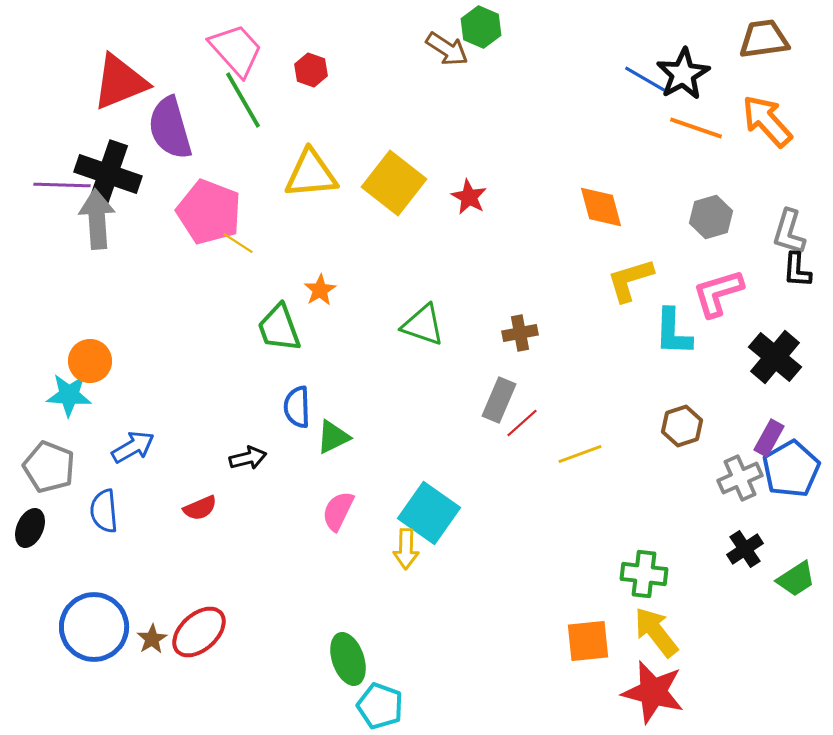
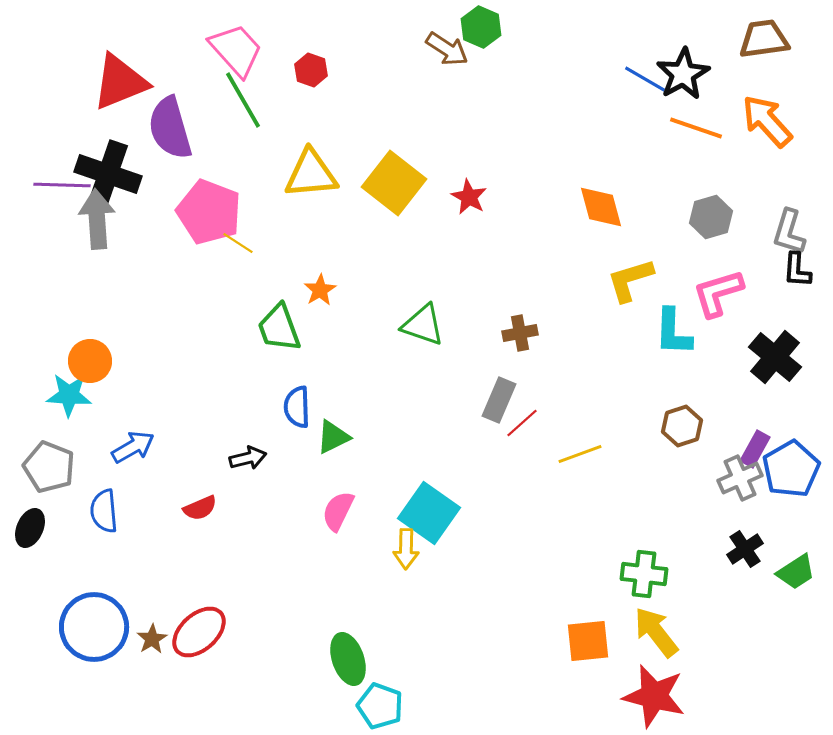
purple rectangle at (769, 438): moved 14 px left, 11 px down
green trapezoid at (796, 579): moved 7 px up
red star at (653, 692): moved 1 px right, 4 px down
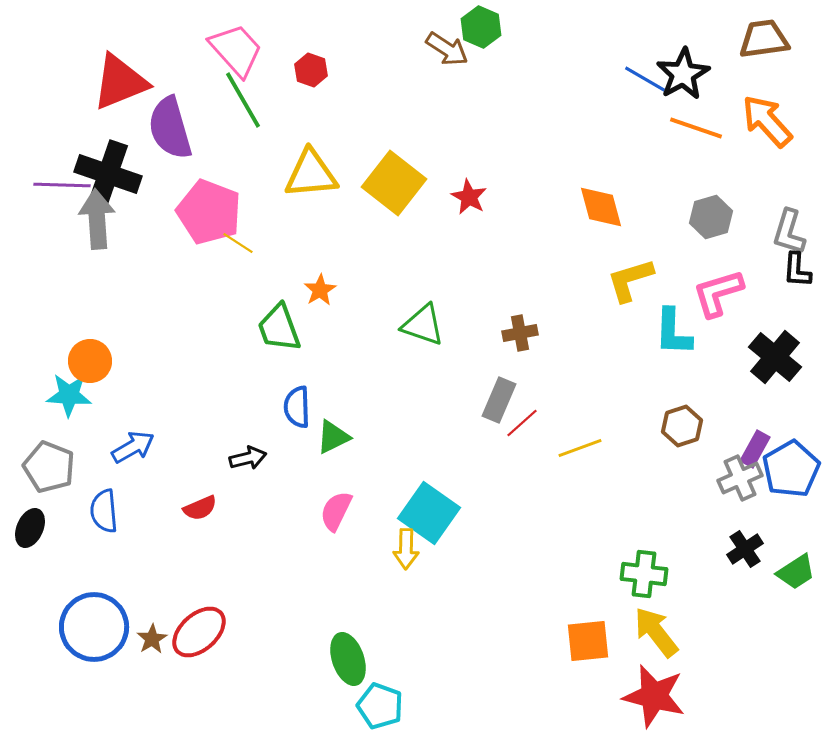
yellow line at (580, 454): moved 6 px up
pink semicircle at (338, 511): moved 2 px left
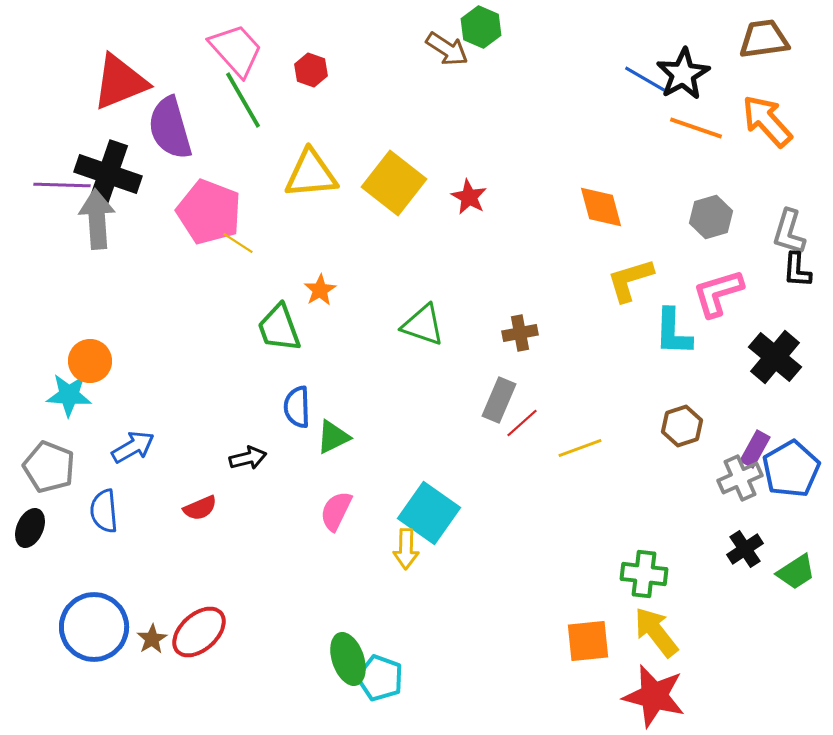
cyan pentagon at (380, 706): moved 28 px up
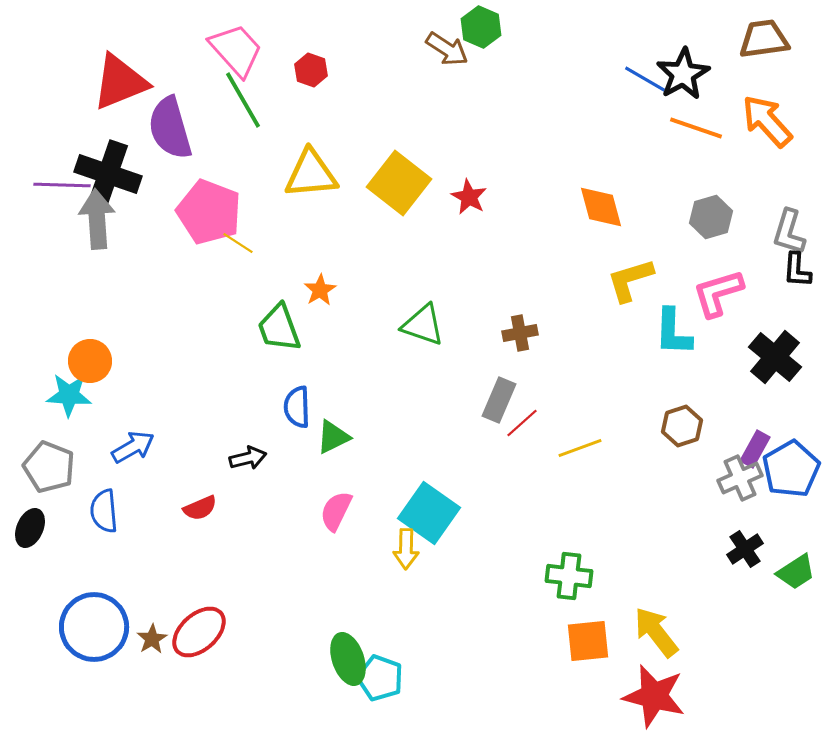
yellow square at (394, 183): moved 5 px right
green cross at (644, 574): moved 75 px left, 2 px down
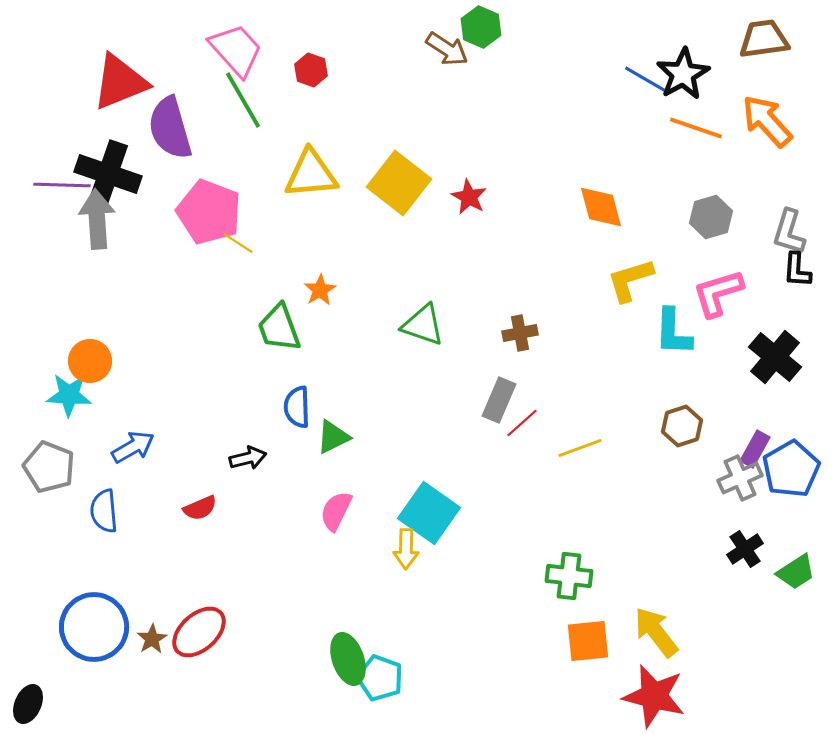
black ellipse at (30, 528): moved 2 px left, 176 px down
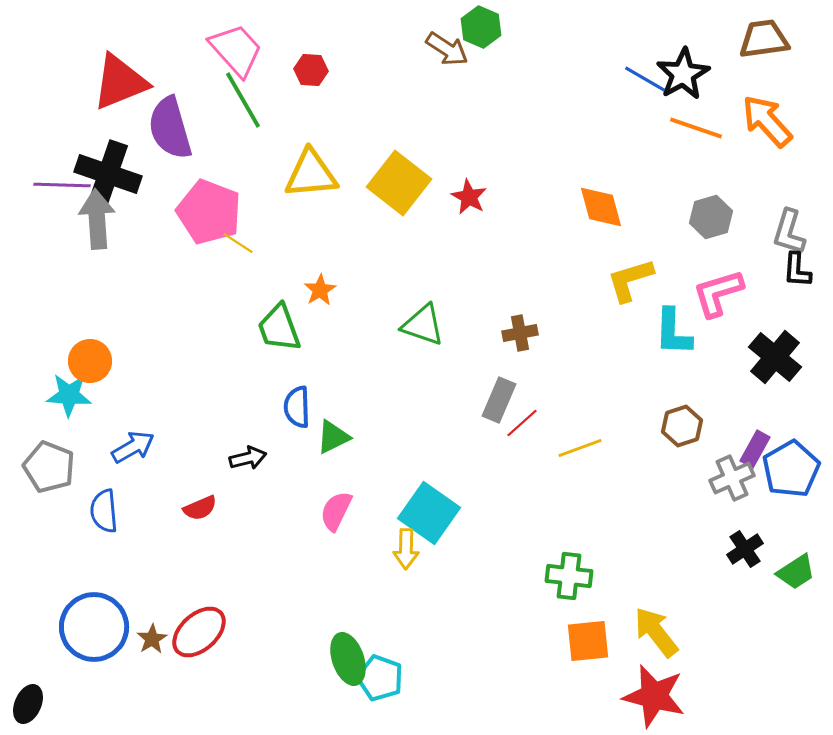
red hexagon at (311, 70): rotated 16 degrees counterclockwise
gray cross at (740, 478): moved 8 px left
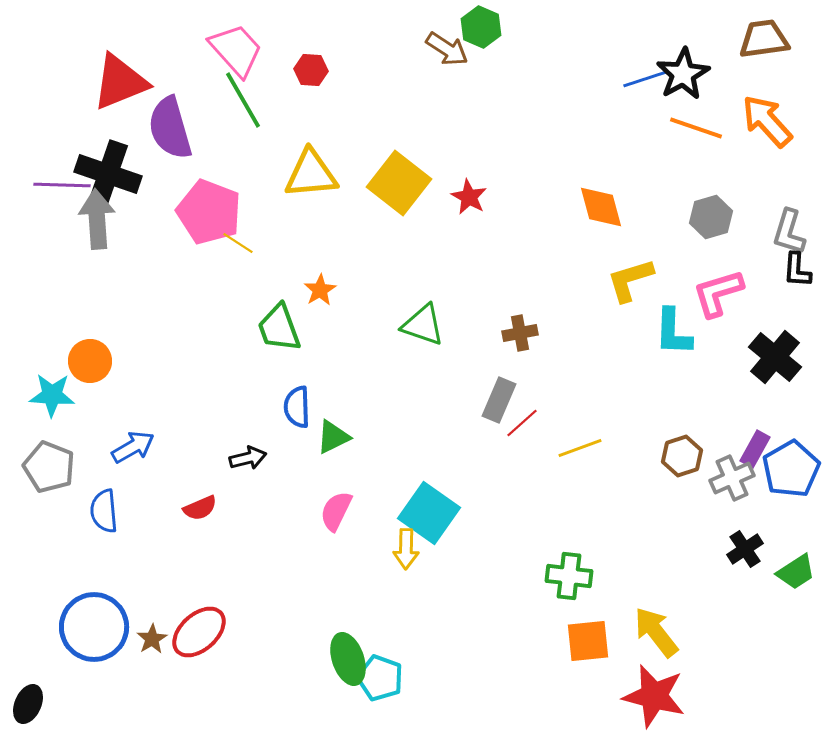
blue line at (645, 79): rotated 48 degrees counterclockwise
cyan star at (69, 395): moved 17 px left
brown hexagon at (682, 426): moved 30 px down
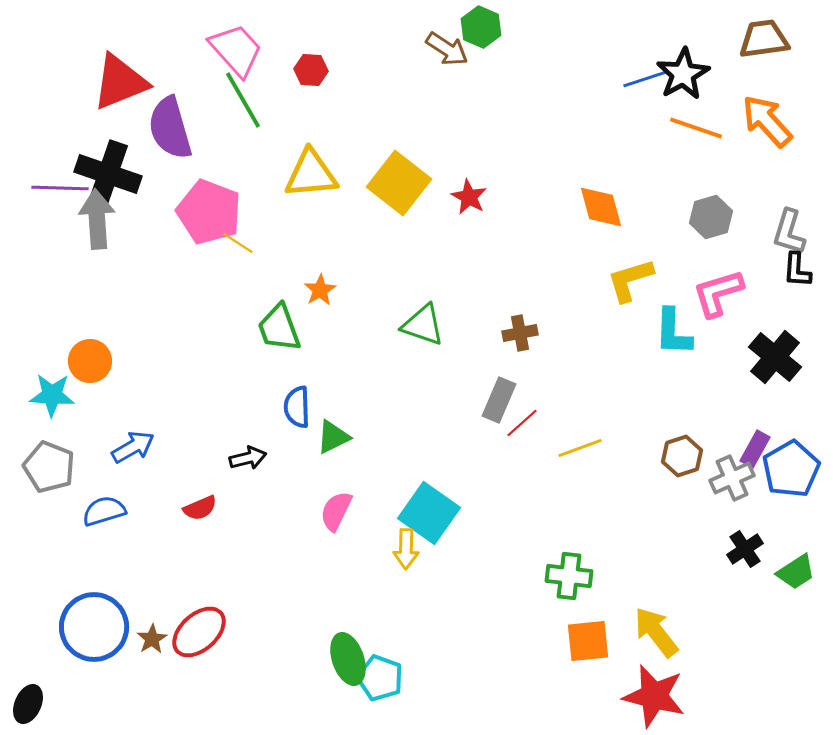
purple line at (62, 185): moved 2 px left, 3 px down
blue semicircle at (104, 511): rotated 78 degrees clockwise
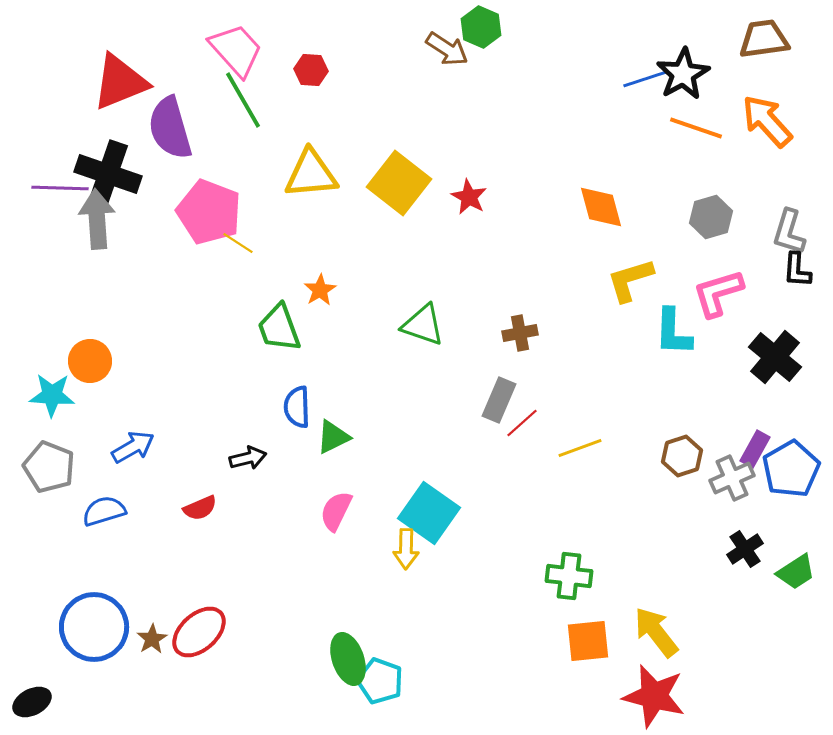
cyan pentagon at (380, 678): moved 3 px down
black ellipse at (28, 704): moved 4 px right, 2 px up; rotated 39 degrees clockwise
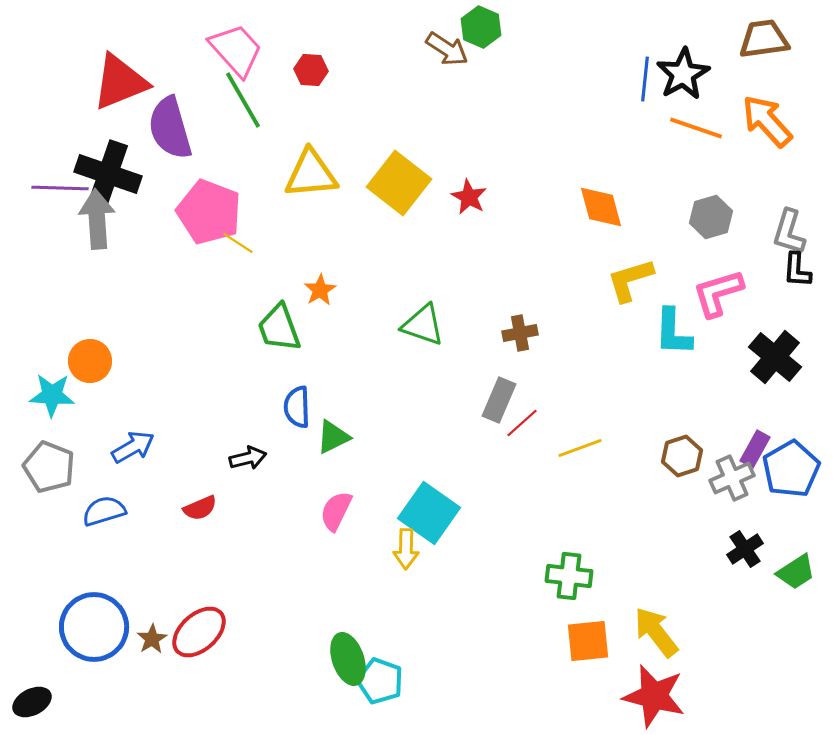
blue line at (645, 79): rotated 66 degrees counterclockwise
